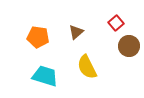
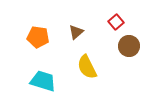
red square: moved 1 px up
cyan trapezoid: moved 2 px left, 5 px down
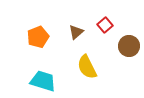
red square: moved 11 px left, 3 px down
orange pentagon: rotated 30 degrees counterclockwise
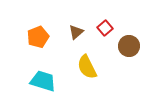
red square: moved 3 px down
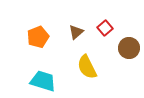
brown circle: moved 2 px down
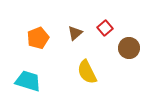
brown triangle: moved 1 px left, 1 px down
orange pentagon: moved 1 px down
yellow semicircle: moved 5 px down
cyan trapezoid: moved 15 px left
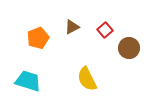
red square: moved 2 px down
brown triangle: moved 3 px left, 6 px up; rotated 14 degrees clockwise
yellow semicircle: moved 7 px down
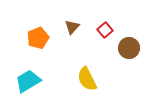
brown triangle: rotated 21 degrees counterclockwise
cyan trapezoid: rotated 48 degrees counterclockwise
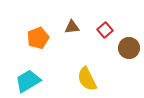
brown triangle: rotated 42 degrees clockwise
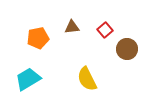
orange pentagon: rotated 10 degrees clockwise
brown circle: moved 2 px left, 1 px down
cyan trapezoid: moved 2 px up
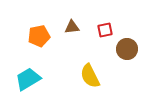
red square: rotated 28 degrees clockwise
orange pentagon: moved 1 px right, 2 px up
yellow semicircle: moved 3 px right, 3 px up
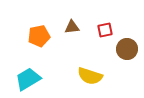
yellow semicircle: rotated 45 degrees counterclockwise
